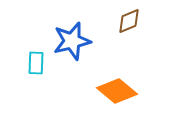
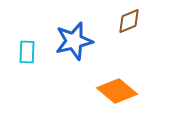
blue star: moved 2 px right
cyan rectangle: moved 9 px left, 11 px up
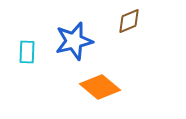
orange diamond: moved 17 px left, 4 px up
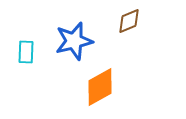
cyan rectangle: moved 1 px left
orange diamond: rotated 69 degrees counterclockwise
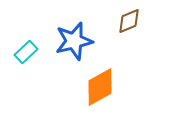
cyan rectangle: rotated 45 degrees clockwise
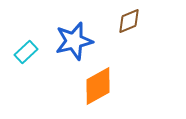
orange diamond: moved 2 px left, 1 px up
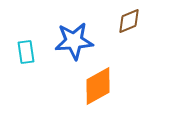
blue star: rotated 9 degrees clockwise
cyan rectangle: rotated 55 degrees counterclockwise
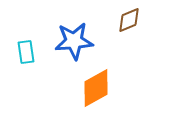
brown diamond: moved 1 px up
orange diamond: moved 2 px left, 2 px down
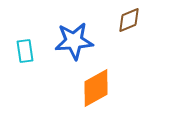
cyan rectangle: moved 1 px left, 1 px up
